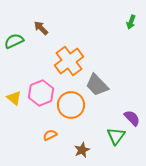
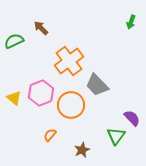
orange semicircle: rotated 24 degrees counterclockwise
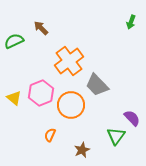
orange semicircle: rotated 16 degrees counterclockwise
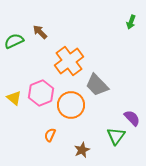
brown arrow: moved 1 px left, 4 px down
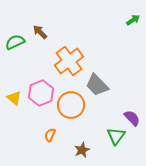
green arrow: moved 2 px right, 2 px up; rotated 144 degrees counterclockwise
green semicircle: moved 1 px right, 1 px down
